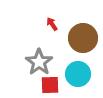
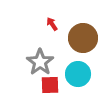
gray star: moved 1 px right
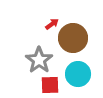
red arrow: rotated 88 degrees clockwise
brown circle: moved 10 px left
gray star: moved 1 px left, 2 px up
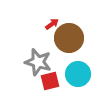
brown circle: moved 4 px left
gray star: moved 1 px left, 2 px down; rotated 20 degrees counterclockwise
red square: moved 4 px up; rotated 12 degrees counterclockwise
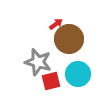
red arrow: moved 4 px right
brown circle: moved 1 px down
red square: moved 1 px right
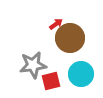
brown circle: moved 1 px right, 1 px up
gray star: moved 5 px left, 3 px down; rotated 24 degrees counterclockwise
cyan circle: moved 3 px right
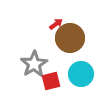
gray star: moved 1 px right, 1 px up; rotated 24 degrees counterclockwise
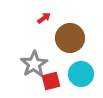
red arrow: moved 12 px left, 6 px up
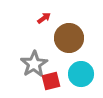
brown circle: moved 1 px left
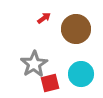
brown circle: moved 7 px right, 9 px up
red square: moved 1 px left, 2 px down
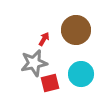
red arrow: moved 21 px down; rotated 24 degrees counterclockwise
brown circle: moved 1 px down
gray star: moved 1 px up; rotated 20 degrees clockwise
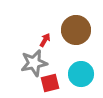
red arrow: moved 1 px right, 1 px down
